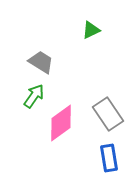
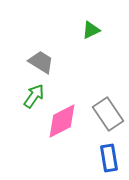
pink diamond: moved 1 px right, 2 px up; rotated 9 degrees clockwise
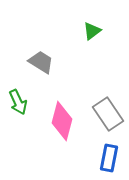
green triangle: moved 1 px right, 1 px down; rotated 12 degrees counterclockwise
green arrow: moved 16 px left, 6 px down; rotated 120 degrees clockwise
pink diamond: rotated 48 degrees counterclockwise
blue rectangle: rotated 20 degrees clockwise
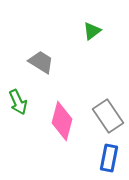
gray rectangle: moved 2 px down
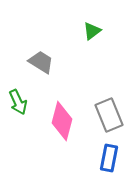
gray rectangle: moved 1 px right, 1 px up; rotated 12 degrees clockwise
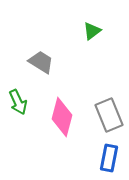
pink diamond: moved 4 px up
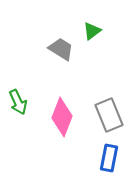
gray trapezoid: moved 20 px right, 13 px up
pink diamond: rotated 6 degrees clockwise
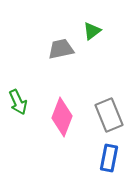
gray trapezoid: rotated 44 degrees counterclockwise
